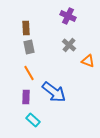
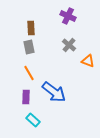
brown rectangle: moved 5 px right
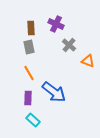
purple cross: moved 12 px left, 8 px down
purple rectangle: moved 2 px right, 1 px down
